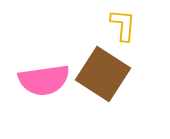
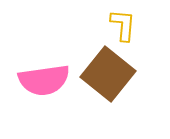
brown square: moved 5 px right; rotated 6 degrees clockwise
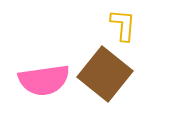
brown square: moved 3 px left
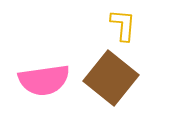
brown square: moved 6 px right, 4 px down
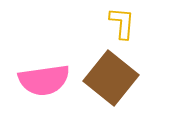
yellow L-shape: moved 1 px left, 2 px up
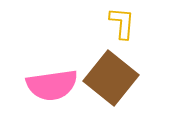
pink semicircle: moved 8 px right, 5 px down
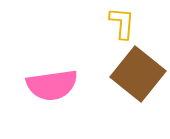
brown square: moved 27 px right, 4 px up
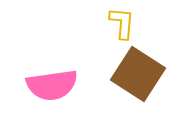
brown square: rotated 6 degrees counterclockwise
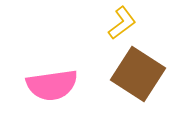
yellow L-shape: rotated 48 degrees clockwise
